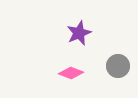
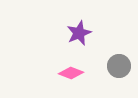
gray circle: moved 1 px right
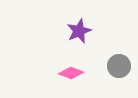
purple star: moved 2 px up
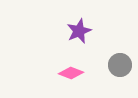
gray circle: moved 1 px right, 1 px up
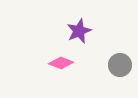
pink diamond: moved 10 px left, 10 px up
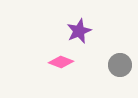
pink diamond: moved 1 px up
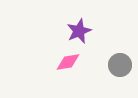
pink diamond: moved 7 px right; rotated 30 degrees counterclockwise
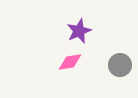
pink diamond: moved 2 px right
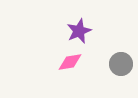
gray circle: moved 1 px right, 1 px up
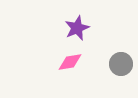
purple star: moved 2 px left, 3 px up
